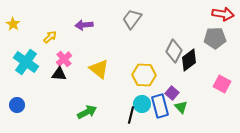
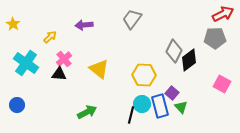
red arrow: rotated 35 degrees counterclockwise
cyan cross: moved 1 px down
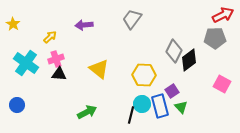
red arrow: moved 1 px down
pink cross: moved 8 px left; rotated 21 degrees clockwise
purple square: moved 2 px up; rotated 16 degrees clockwise
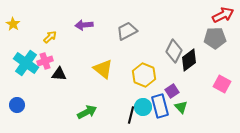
gray trapezoid: moved 5 px left, 12 px down; rotated 25 degrees clockwise
pink cross: moved 11 px left, 2 px down
yellow triangle: moved 4 px right
yellow hexagon: rotated 20 degrees clockwise
cyan circle: moved 1 px right, 3 px down
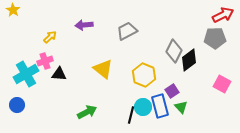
yellow star: moved 14 px up
cyan cross: moved 11 px down; rotated 25 degrees clockwise
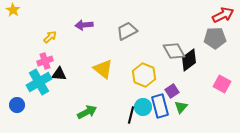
gray diamond: rotated 55 degrees counterclockwise
cyan cross: moved 13 px right, 8 px down
green triangle: rotated 24 degrees clockwise
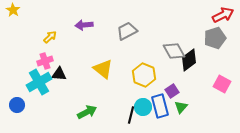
gray pentagon: rotated 15 degrees counterclockwise
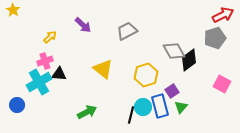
purple arrow: moved 1 px left; rotated 132 degrees counterclockwise
yellow hexagon: moved 2 px right; rotated 20 degrees clockwise
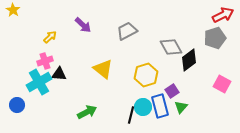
gray diamond: moved 3 px left, 4 px up
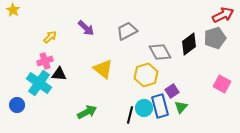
purple arrow: moved 3 px right, 3 px down
gray diamond: moved 11 px left, 5 px down
black diamond: moved 16 px up
cyan cross: moved 1 px down; rotated 25 degrees counterclockwise
cyan circle: moved 1 px right, 1 px down
black line: moved 1 px left
